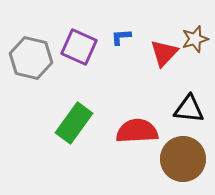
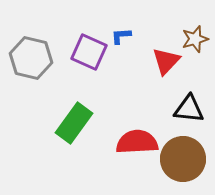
blue L-shape: moved 1 px up
purple square: moved 10 px right, 5 px down
red triangle: moved 2 px right, 8 px down
red semicircle: moved 11 px down
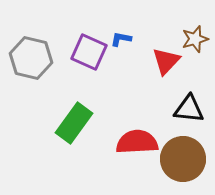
blue L-shape: moved 3 px down; rotated 15 degrees clockwise
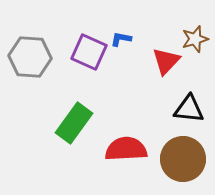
gray hexagon: moved 1 px left, 1 px up; rotated 9 degrees counterclockwise
red semicircle: moved 11 px left, 7 px down
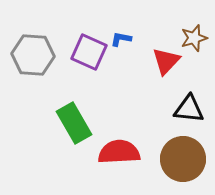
brown star: moved 1 px left, 1 px up
gray hexagon: moved 3 px right, 2 px up
green rectangle: rotated 66 degrees counterclockwise
red semicircle: moved 7 px left, 3 px down
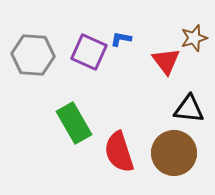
red triangle: rotated 20 degrees counterclockwise
red semicircle: rotated 105 degrees counterclockwise
brown circle: moved 9 px left, 6 px up
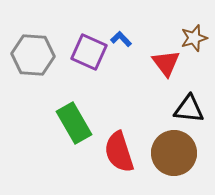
blue L-shape: rotated 35 degrees clockwise
red triangle: moved 2 px down
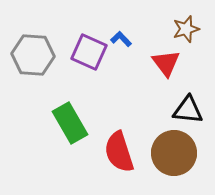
brown star: moved 8 px left, 9 px up
black triangle: moved 1 px left, 1 px down
green rectangle: moved 4 px left
